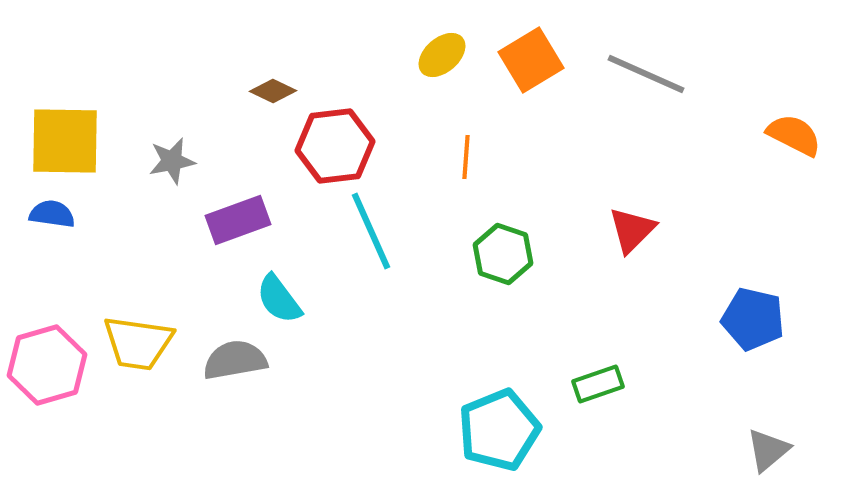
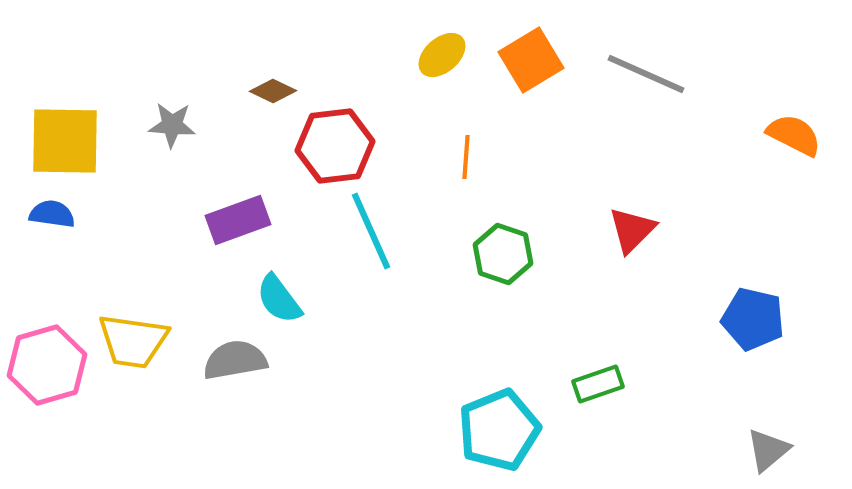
gray star: moved 36 px up; rotated 15 degrees clockwise
yellow trapezoid: moved 5 px left, 2 px up
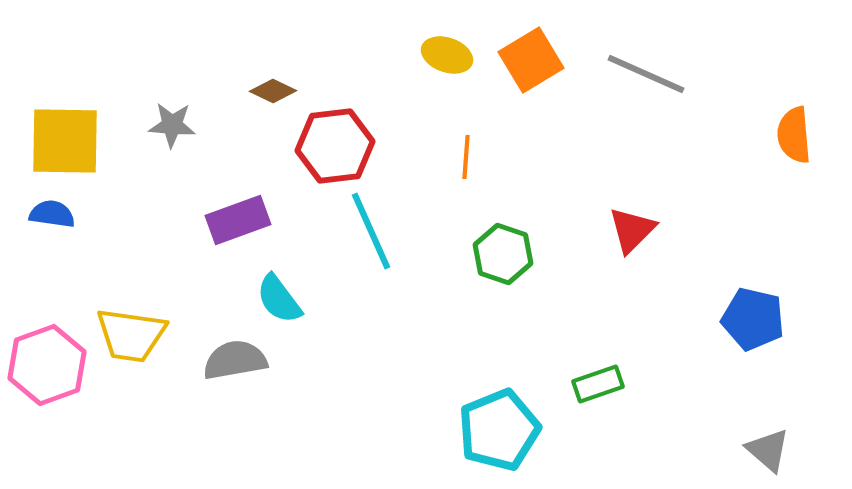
yellow ellipse: moved 5 px right; rotated 60 degrees clockwise
orange semicircle: rotated 122 degrees counterclockwise
yellow trapezoid: moved 2 px left, 6 px up
pink hexagon: rotated 4 degrees counterclockwise
gray triangle: rotated 39 degrees counterclockwise
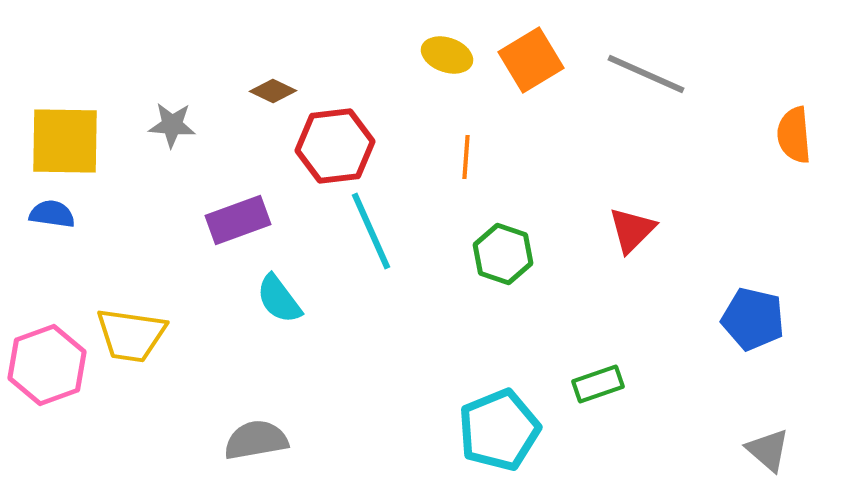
gray semicircle: moved 21 px right, 80 px down
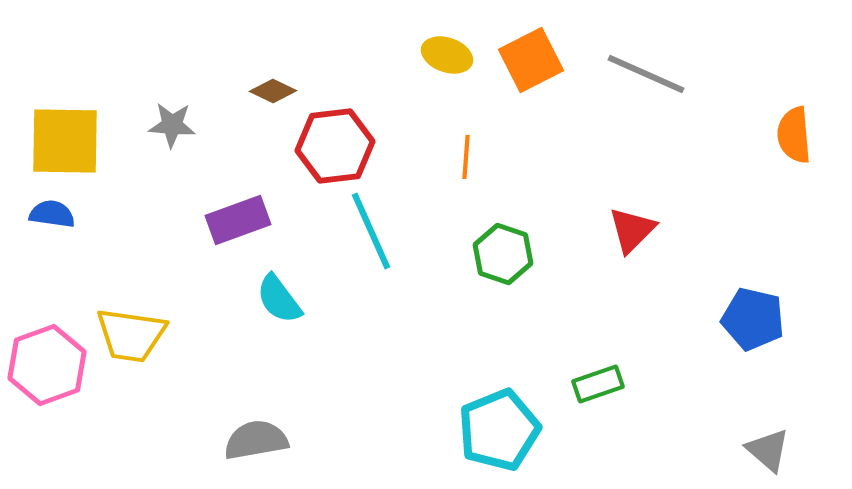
orange square: rotated 4 degrees clockwise
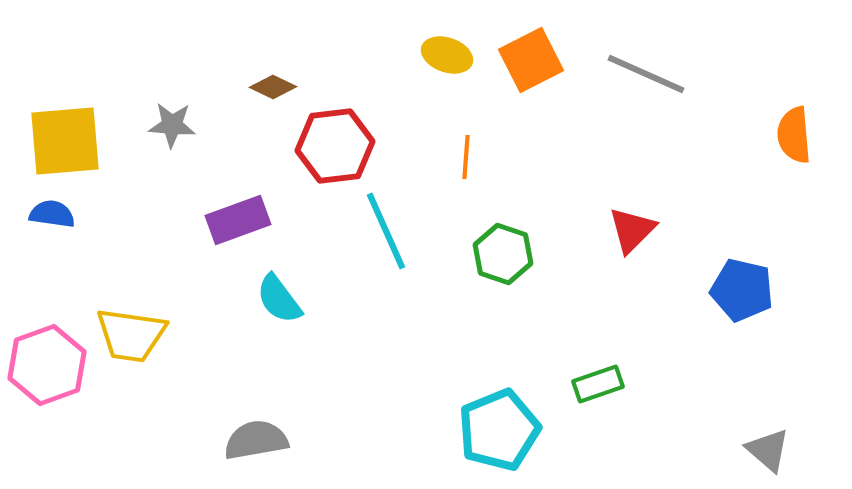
brown diamond: moved 4 px up
yellow square: rotated 6 degrees counterclockwise
cyan line: moved 15 px right
blue pentagon: moved 11 px left, 29 px up
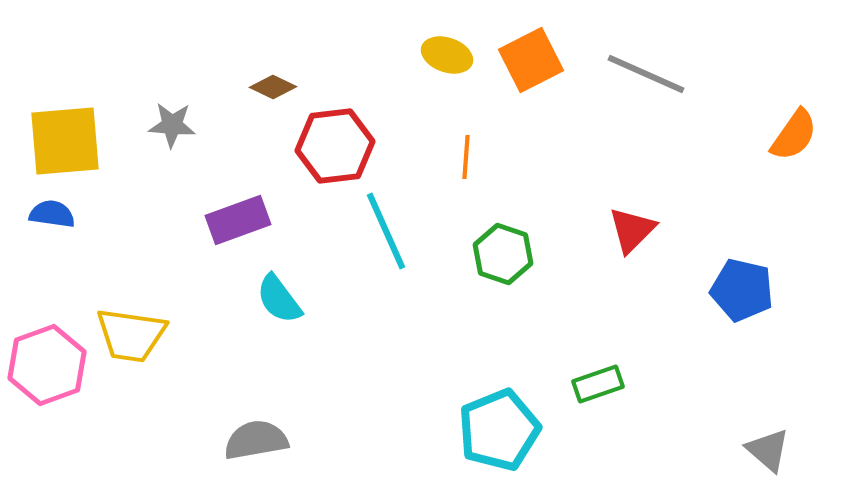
orange semicircle: rotated 140 degrees counterclockwise
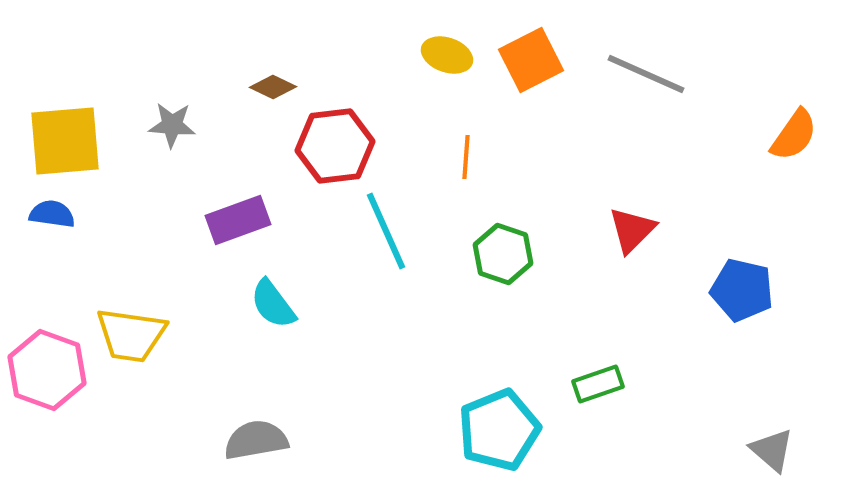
cyan semicircle: moved 6 px left, 5 px down
pink hexagon: moved 5 px down; rotated 20 degrees counterclockwise
gray triangle: moved 4 px right
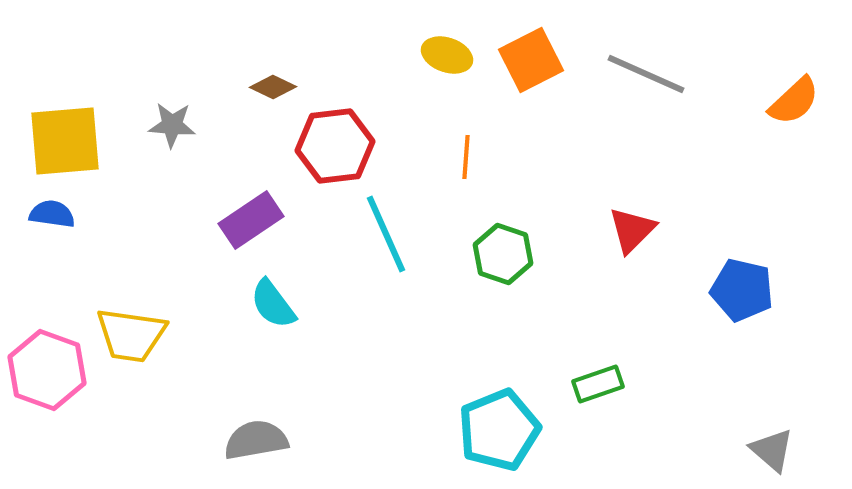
orange semicircle: moved 34 px up; rotated 12 degrees clockwise
purple rectangle: moved 13 px right; rotated 14 degrees counterclockwise
cyan line: moved 3 px down
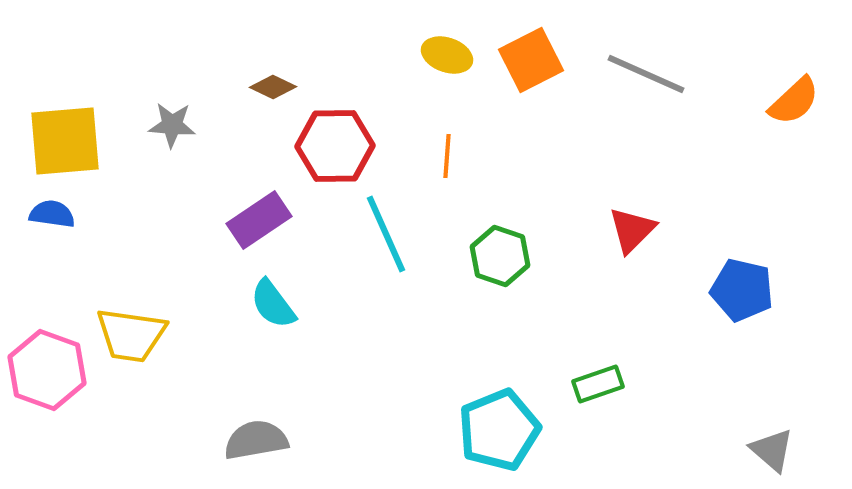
red hexagon: rotated 6 degrees clockwise
orange line: moved 19 px left, 1 px up
purple rectangle: moved 8 px right
green hexagon: moved 3 px left, 2 px down
